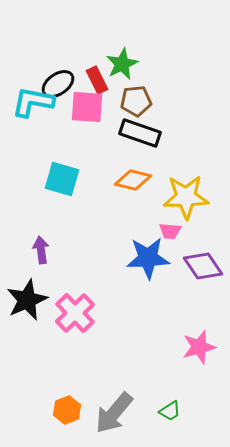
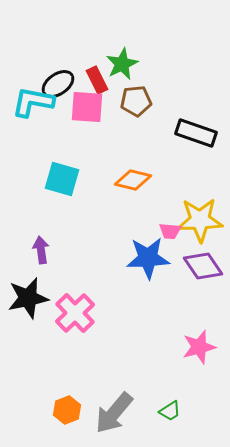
black rectangle: moved 56 px right
yellow star: moved 14 px right, 23 px down
black star: moved 1 px right, 2 px up; rotated 12 degrees clockwise
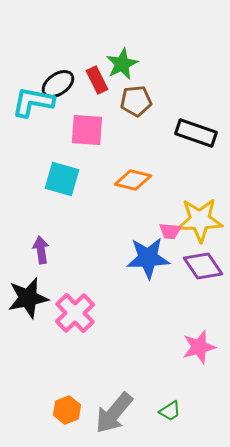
pink square: moved 23 px down
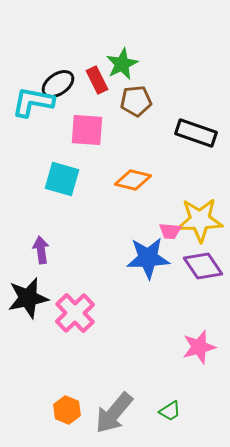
orange hexagon: rotated 16 degrees counterclockwise
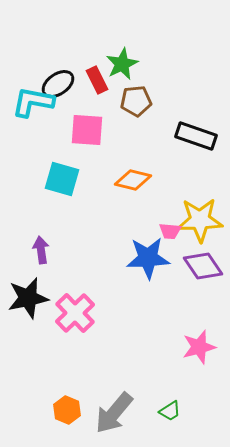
black rectangle: moved 3 px down
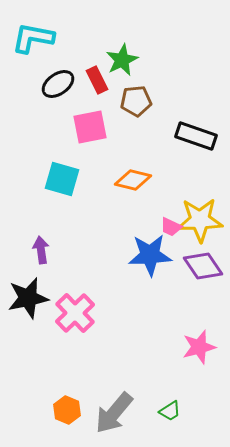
green star: moved 4 px up
cyan L-shape: moved 64 px up
pink square: moved 3 px right, 3 px up; rotated 15 degrees counterclockwise
pink trapezoid: moved 1 px right, 4 px up; rotated 20 degrees clockwise
blue star: moved 2 px right, 3 px up
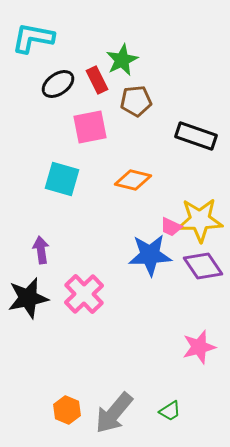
pink cross: moved 9 px right, 19 px up
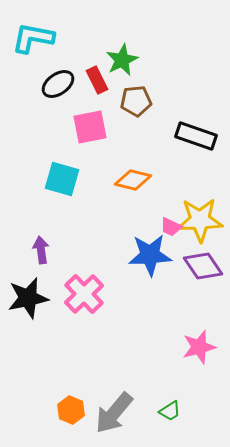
orange hexagon: moved 4 px right
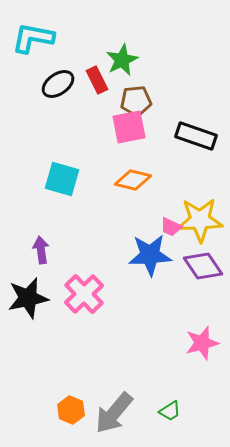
pink square: moved 39 px right
pink star: moved 3 px right, 4 px up
